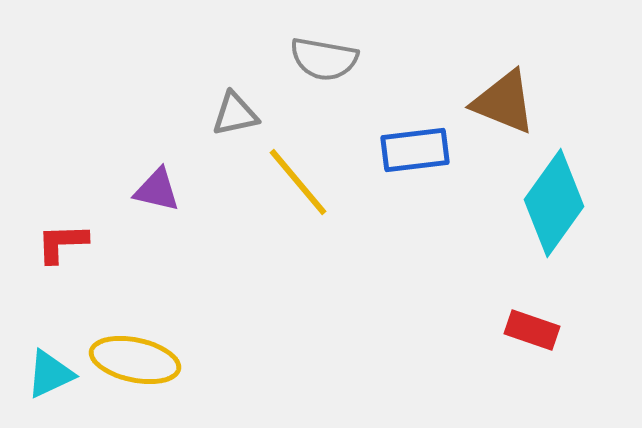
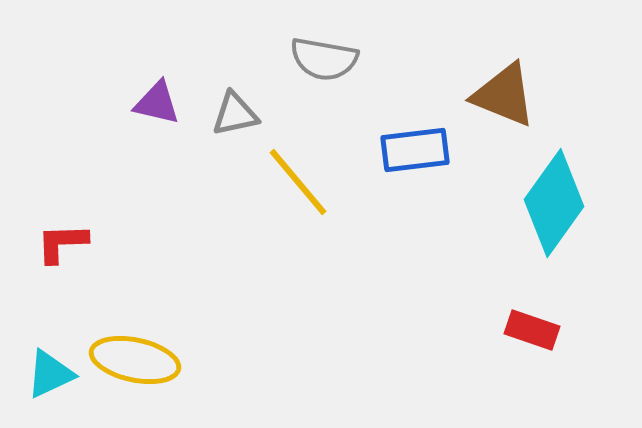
brown triangle: moved 7 px up
purple triangle: moved 87 px up
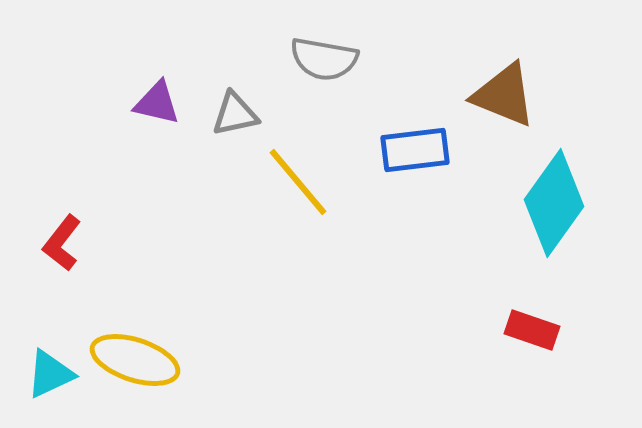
red L-shape: rotated 50 degrees counterclockwise
yellow ellipse: rotated 6 degrees clockwise
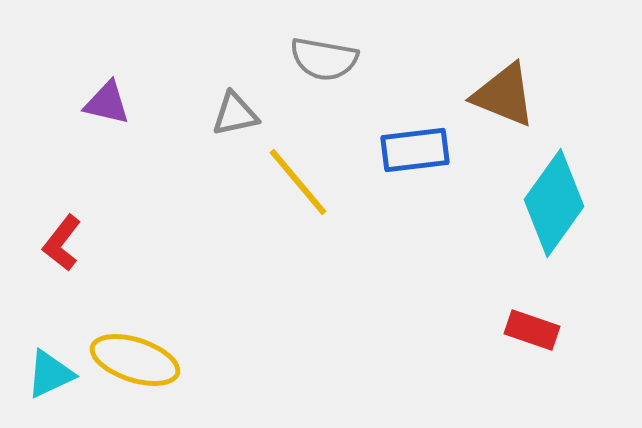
purple triangle: moved 50 px left
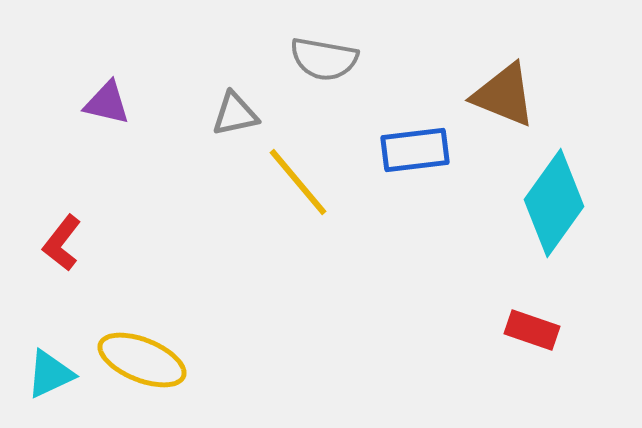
yellow ellipse: moved 7 px right; rotated 4 degrees clockwise
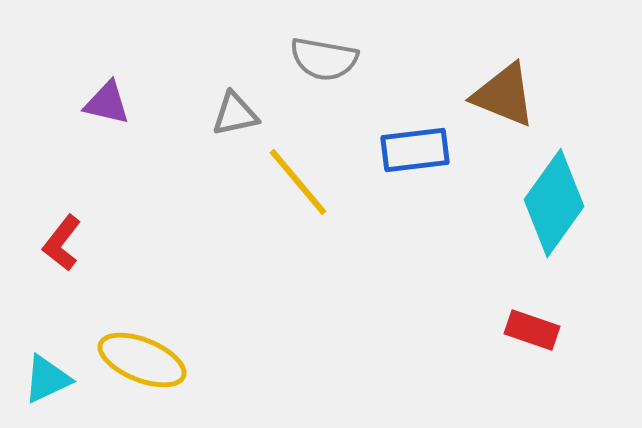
cyan triangle: moved 3 px left, 5 px down
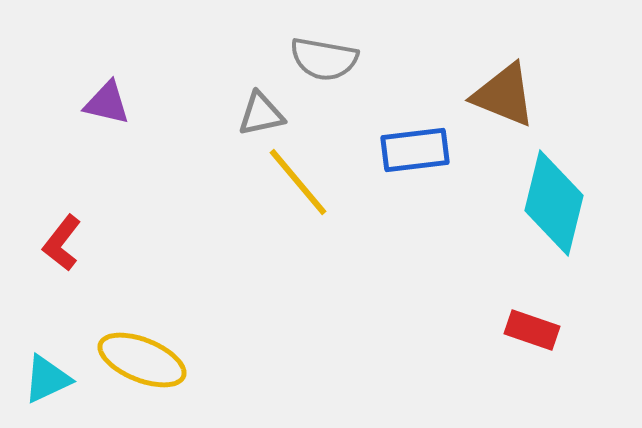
gray triangle: moved 26 px right
cyan diamond: rotated 22 degrees counterclockwise
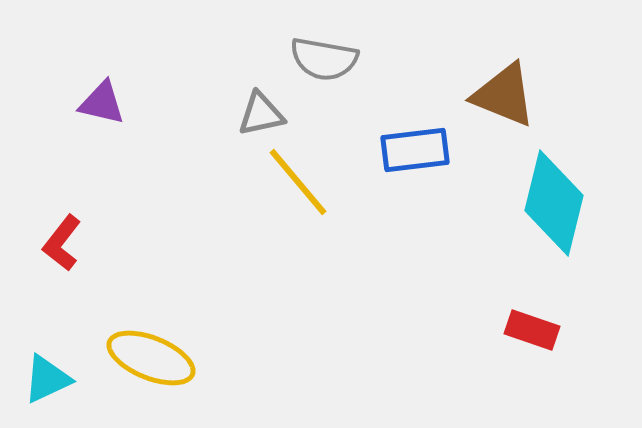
purple triangle: moved 5 px left
yellow ellipse: moved 9 px right, 2 px up
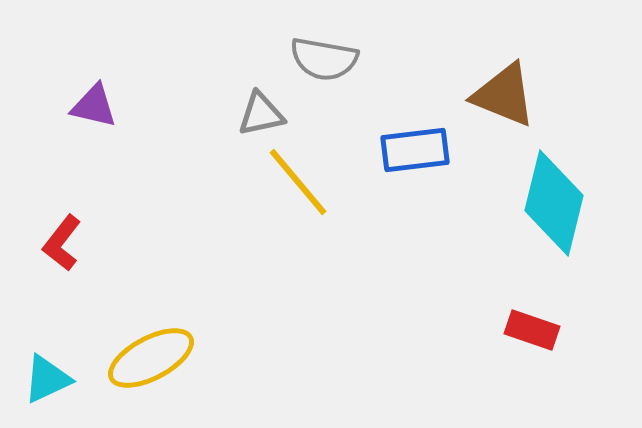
purple triangle: moved 8 px left, 3 px down
yellow ellipse: rotated 50 degrees counterclockwise
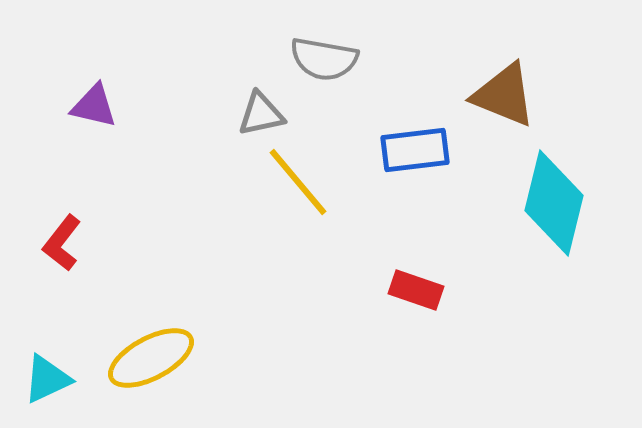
red rectangle: moved 116 px left, 40 px up
